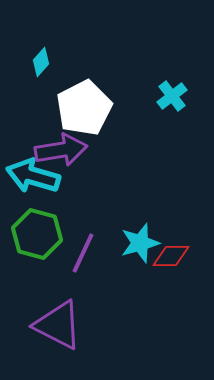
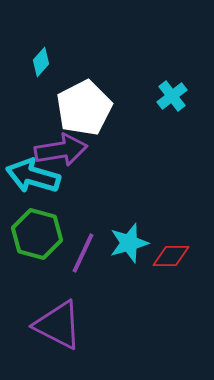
cyan star: moved 11 px left
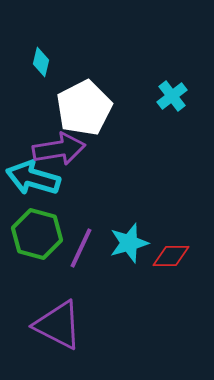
cyan diamond: rotated 28 degrees counterclockwise
purple arrow: moved 2 px left, 1 px up
cyan arrow: moved 2 px down
purple line: moved 2 px left, 5 px up
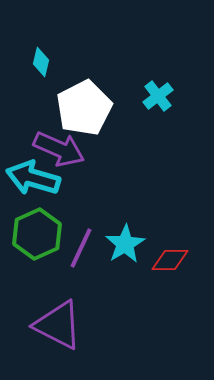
cyan cross: moved 14 px left
purple arrow: rotated 33 degrees clockwise
green hexagon: rotated 21 degrees clockwise
cyan star: moved 4 px left, 1 px down; rotated 15 degrees counterclockwise
red diamond: moved 1 px left, 4 px down
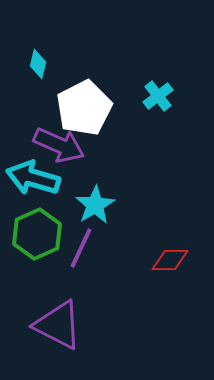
cyan diamond: moved 3 px left, 2 px down
purple arrow: moved 4 px up
cyan star: moved 30 px left, 39 px up
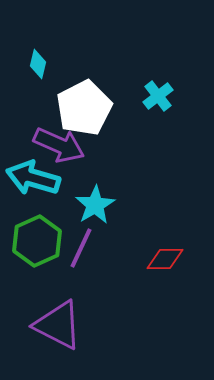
green hexagon: moved 7 px down
red diamond: moved 5 px left, 1 px up
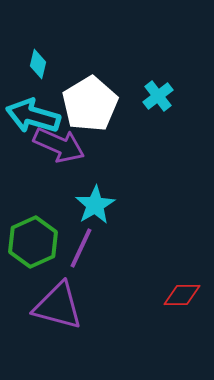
white pentagon: moved 6 px right, 4 px up; rotated 4 degrees counterclockwise
cyan arrow: moved 62 px up
green hexagon: moved 4 px left, 1 px down
red diamond: moved 17 px right, 36 px down
purple triangle: moved 19 px up; rotated 12 degrees counterclockwise
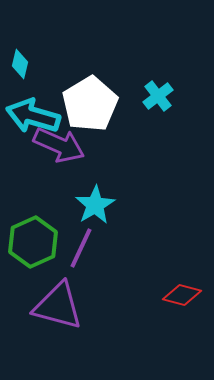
cyan diamond: moved 18 px left
red diamond: rotated 15 degrees clockwise
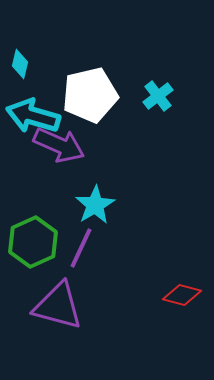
white pentagon: moved 9 px up; rotated 18 degrees clockwise
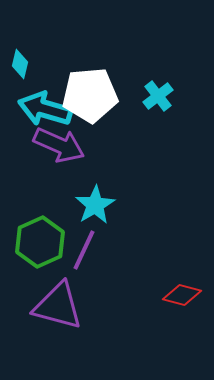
white pentagon: rotated 8 degrees clockwise
cyan arrow: moved 12 px right, 7 px up
green hexagon: moved 7 px right
purple line: moved 3 px right, 2 px down
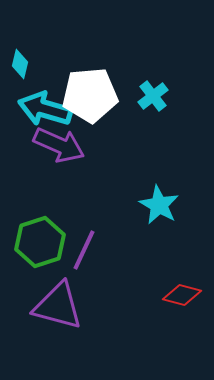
cyan cross: moved 5 px left
cyan star: moved 64 px right; rotated 12 degrees counterclockwise
green hexagon: rotated 6 degrees clockwise
